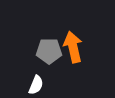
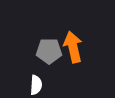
white semicircle: rotated 18 degrees counterclockwise
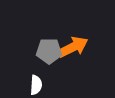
orange arrow: rotated 76 degrees clockwise
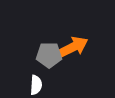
gray pentagon: moved 4 px down
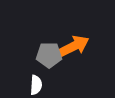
orange arrow: moved 1 px right, 1 px up
